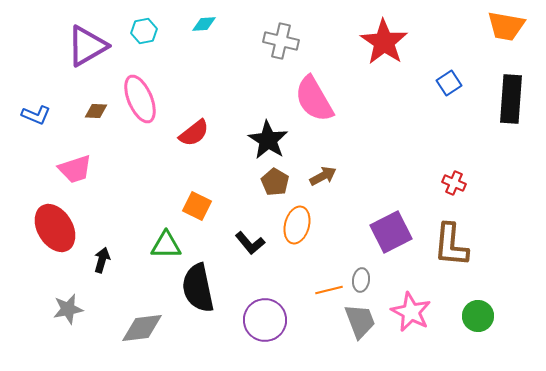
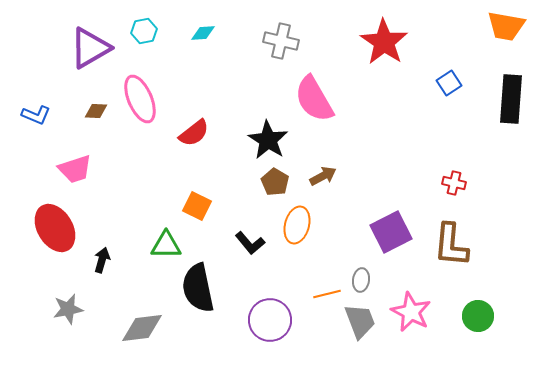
cyan diamond: moved 1 px left, 9 px down
purple triangle: moved 3 px right, 2 px down
red cross: rotated 10 degrees counterclockwise
orange line: moved 2 px left, 4 px down
purple circle: moved 5 px right
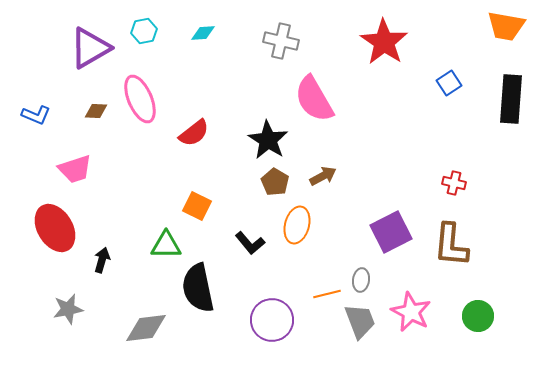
purple circle: moved 2 px right
gray diamond: moved 4 px right
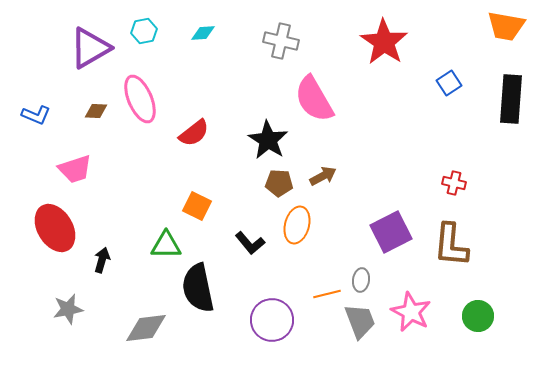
brown pentagon: moved 4 px right, 1 px down; rotated 28 degrees counterclockwise
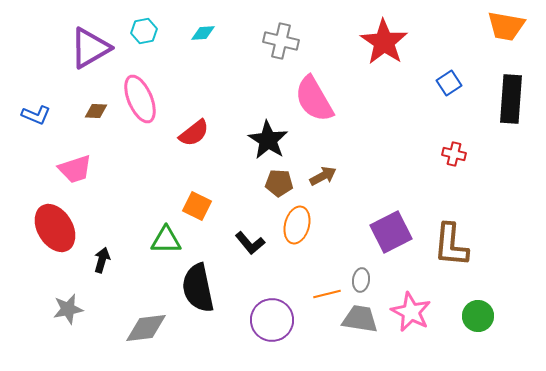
red cross: moved 29 px up
green triangle: moved 5 px up
gray trapezoid: moved 2 px up; rotated 60 degrees counterclockwise
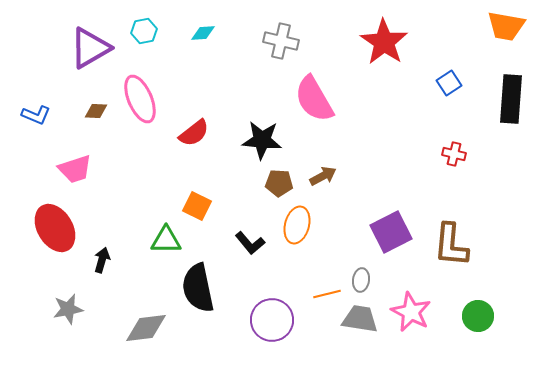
black star: moved 6 px left; rotated 27 degrees counterclockwise
